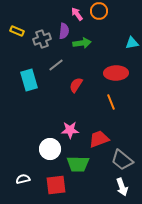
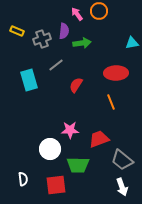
green trapezoid: moved 1 px down
white semicircle: rotated 96 degrees clockwise
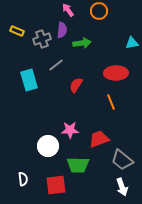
pink arrow: moved 9 px left, 4 px up
purple semicircle: moved 2 px left, 1 px up
white circle: moved 2 px left, 3 px up
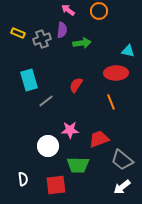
pink arrow: rotated 16 degrees counterclockwise
yellow rectangle: moved 1 px right, 2 px down
cyan triangle: moved 4 px left, 8 px down; rotated 24 degrees clockwise
gray line: moved 10 px left, 36 px down
white arrow: rotated 72 degrees clockwise
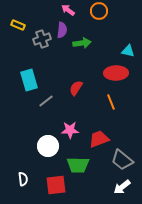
yellow rectangle: moved 8 px up
red semicircle: moved 3 px down
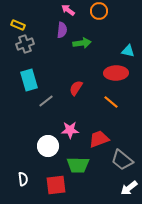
gray cross: moved 17 px left, 5 px down
orange line: rotated 28 degrees counterclockwise
white arrow: moved 7 px right, 1 px down
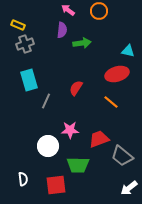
red ellipse: moved 1 px right, 1 px down; rotated 15 degrees counterclockwise
gray line: rotated 28 degrees counterclockwise
gray trapezoid: moved 4 px up
